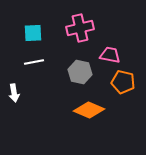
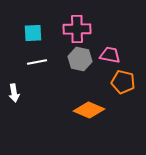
pink cross: moved 3 px left, 1 px down; rotated 12 degrees clockwise
white line: moved 3 px right
gray hexagon: moved 13 px up
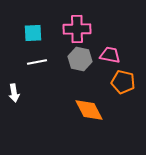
orange diamond: rotated 40 degrees clockwise
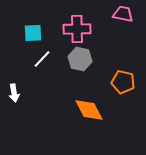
pink trapezoid: moved 13 px right, 41 px up
white line: moved 5 px right, 3 px up; rotated 36 degrees counterclockwise
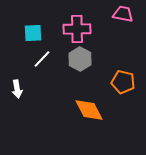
gray hexagon: rotated 15 degrees clockwise
white arrow: moved 3 px right, 4 px up
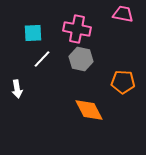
pink cross: rotated 12 degrees clockwise
gray hexagon: moved 1 px right; rotated 15 degrees counterclockwise
orange pentagon: rotated 10 degrees counterclockwise
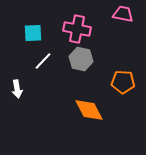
white line: moved 1 px right, 2 px down
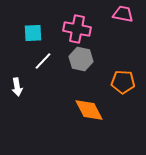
white arrow: moved 2 px up
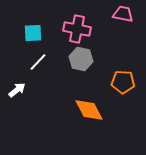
white line: moved 5 px left, 1 px down
white arrow: moved 3 px down; rotated 120 degrees counterclockwise
